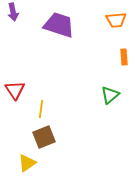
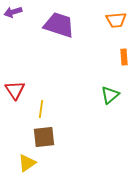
purple arrow: rotated 84 degrees clockwise
brown square: rotated 15 degrees clockwise
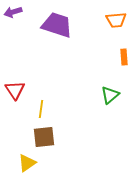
purple trapezoid: moved 2 px left
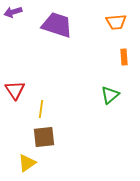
orange trapezoid: moved 2 px down
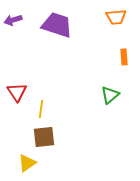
purple arrow: moved 8 px down
orange trapezoid: moved 5 px up
red triangle: moved 2 px right, 2 px down
